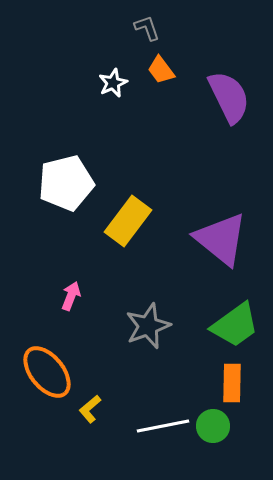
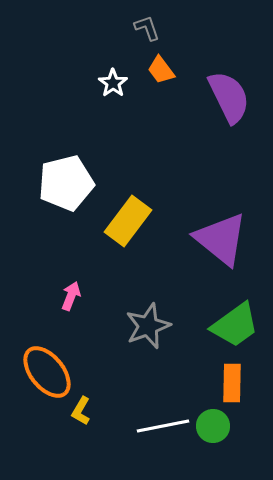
white star: rotated 12 degrees counterclockwise
yellow L-shape: moved 9 px left, 2 px down; rotated 20 degrees counterclockwise
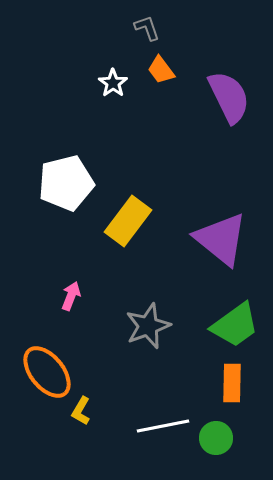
green circle: moved 3 px right, 12 px down
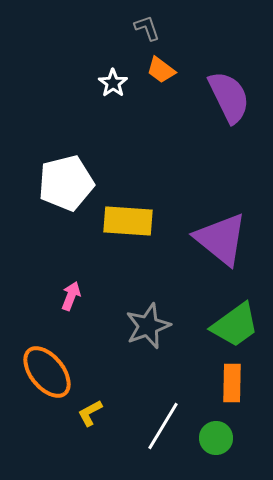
orange trapezoid: rotated 16 degrees counterclockwise
yellow rectangle: rotated 57 degrees clockwise
yellow L-shape: moved 9 px right, 2 px down; rotated 32 degrees clockwise
white line: rotated 48 degrees counterclockwise
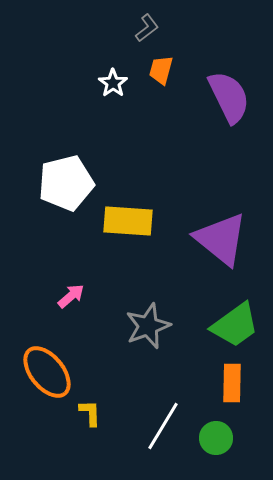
gray L-shape: rotated 72 degrees clockwise
orange trapezoid: rotated 68 degrees clockwise
pink arrow: rotated 28 degrees clockwise
yellow L-shape: rotated 116 degrees clockwise
